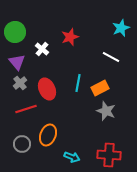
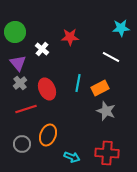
cyan star: rotated 18 degrees clockwise
red star: rotated 18 degrees clockwise
purple triangle: moved 1 px right, 1 px down
red cross: moved 2 px left, 2 px up
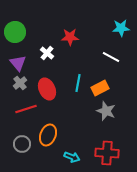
white cross: moved 5 px right, 4 px down
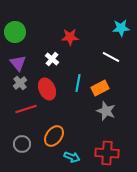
white cross: moved 5 px right, 6 px down
orange ellipse: moved 6 px right, 1 px down; rotated 15 degrees clockwise
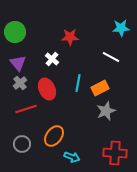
gray star: rotated 30 degrees clockwise
red cross: moved 8 px right
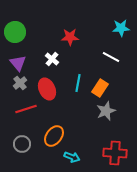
orange rectangle: rotated 30 degrees counterclockwise
